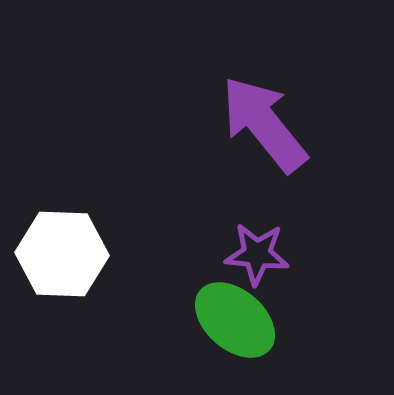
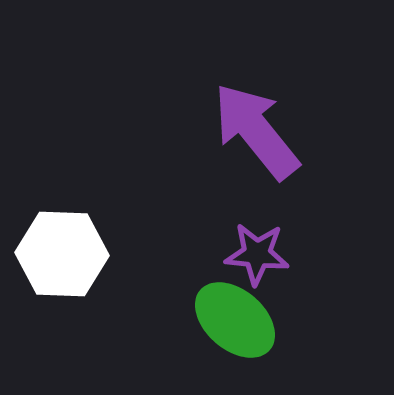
purple arrow: moved 8 px left, 7 px down
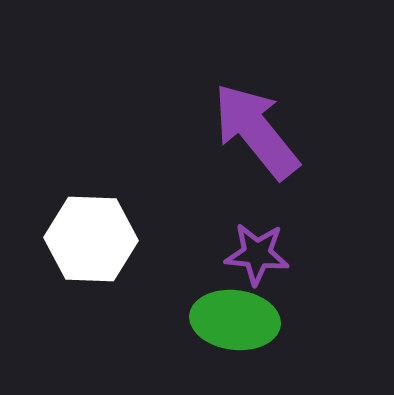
white hexagon: moved 29 px right, 15 px up
green ellipse: rotated 34 degrees counterclockwise
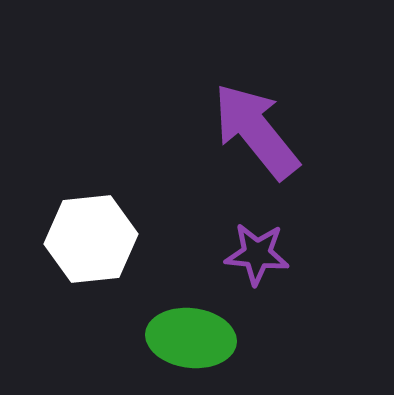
white hexagon: rotated 8 degrees counterclockwise
green ellipse: moved 44 px left, 18 px down
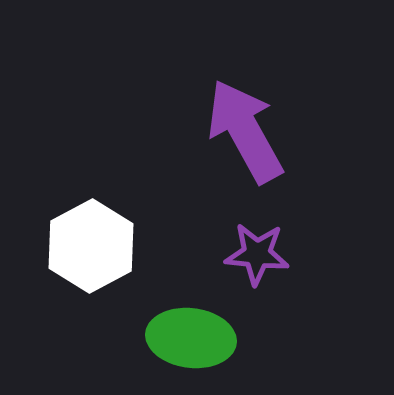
purple arrow: moved 11 px left; rotated 10 degrees clockwise
white hexagon: moved 7 px down; rotated 22 degrees counterclockwise
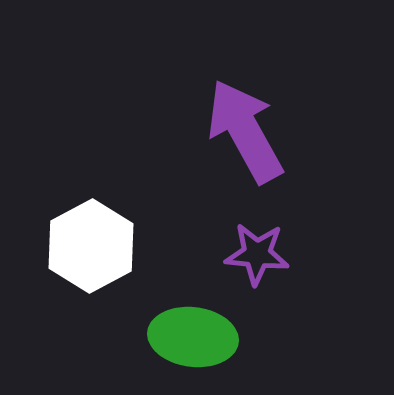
green ellipse: moved 2 px right, 1 px up
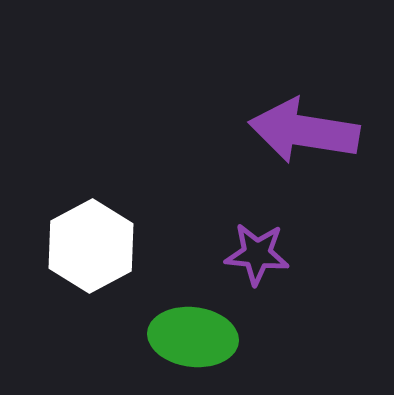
purple arrow: moved 59 px right; rotated 52 degrees counterclockwise
